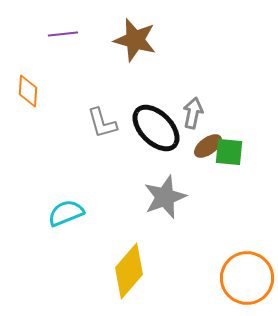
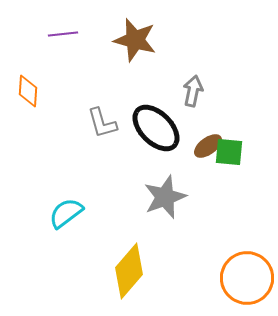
gray arrow: moved 22 px up
cyan semicircle: rotated 15 degrees counterclockwise
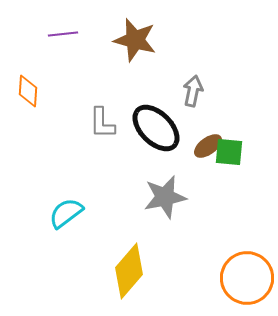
gray L-shape: rotated 16 degrees clockwise
gray star: rotated 9 degrees clockwise
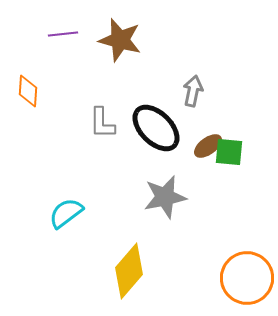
brown star: moved 15 px left
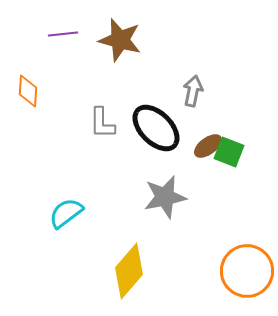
green square: rotated 16 degrees clockwise
orange circle: moved 7 px up
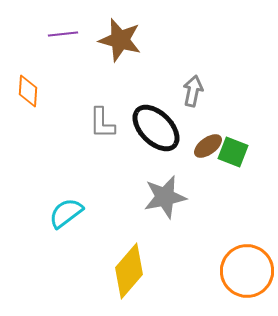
green square: moved 4 px right
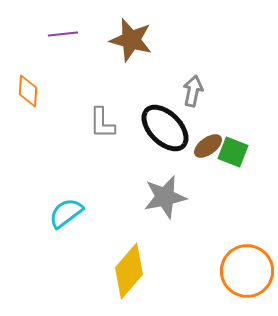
brown star: moved 11 px right
black ellipse: moved 9 px right
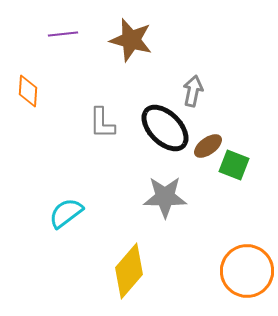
green square: moved 1 px right, 13 px down
gray star: rotated 12 degrees clockwise
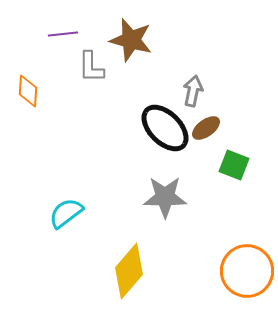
gray L-shape: moved 11 px left, 56 px up
brown ellipse: moved 2 px left, 18 px up
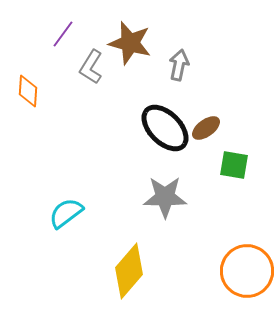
purple line: rotated 48 degrees counterclockwise
brown star: moved 1 px left, 3 px down
gray L-shape: rotated 32 degrees clockwise
gray arrow: moved 14 px left, 26 px up
green square: rotated 12 degrees counterclockwise
